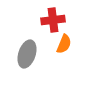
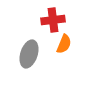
gray ellipse: moved 2 px right
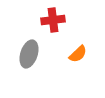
orange semicircle: moved 14 px right, 10 px down; rotated 24 degrees clockwise
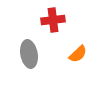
gray ellipse: rotated 28 degrees counterclockwise
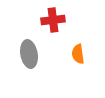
orange semicircle: rotated 126 degrees clockwise
